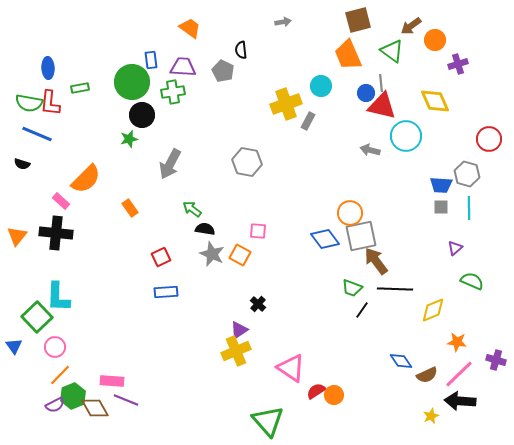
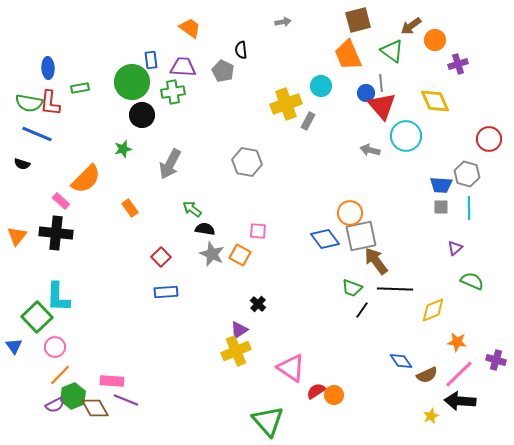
red triangle at (382, 106): rotated 36 degrees clockwise
green star at (129, 139): moved 6 px left, 10 px down
red square at (161, 257): rotated 18 degrees counterclockwise
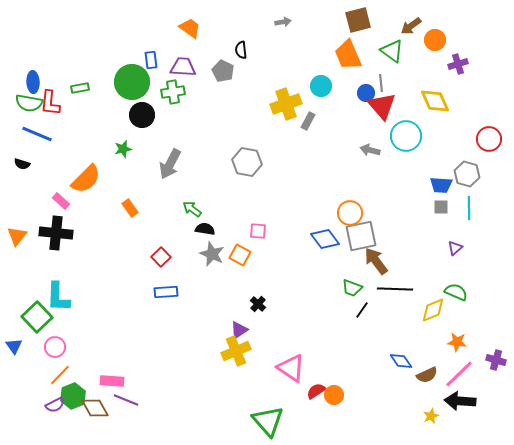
blue ellipse at (48, 68): moved 15 px left, 14 px down
green semicircle at (472, 281): moved 16 px left, 11 px down
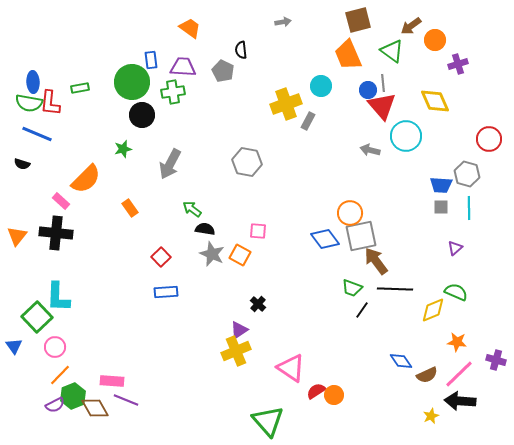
gray line at (381, 83): moved 2 px right
blue circle at (366, 93): moved 2 px right, 3 px up
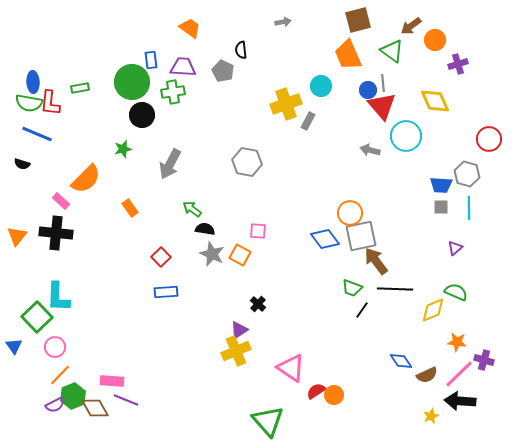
purple cross at (496, 360): moved 12 px left
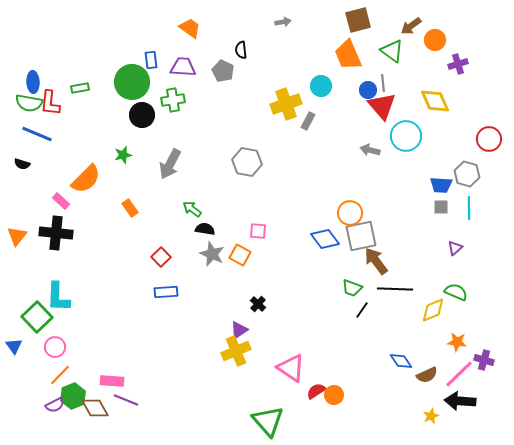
green cross at (173, 92): moved 8 px down
green star at (123, 149): moved 6 px down
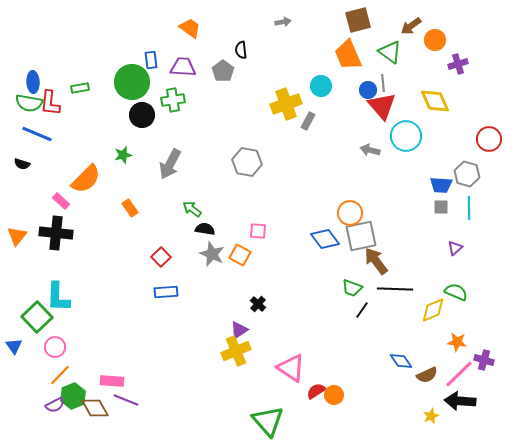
green triangle at (392, 51): moved 2 px left, 1 px down
gray pentagon at (223, 71): rotated 10 degrees clockwise
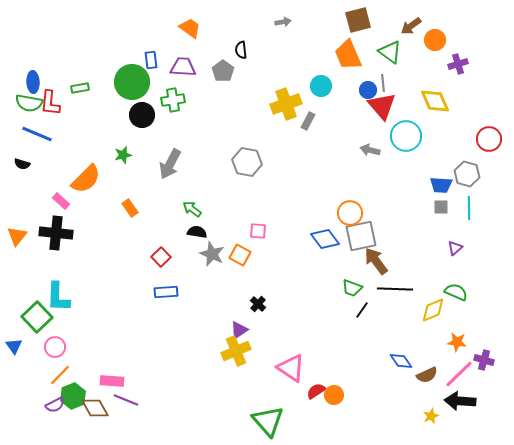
black semicircle at (205, 229): moved 8 px left, 3 px down
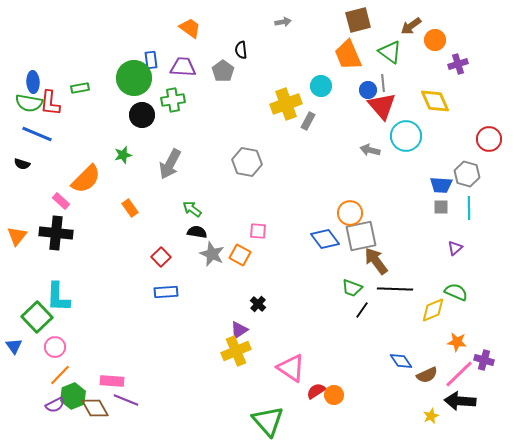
green circle at (132, 82): moved 2 px right, 4 px up
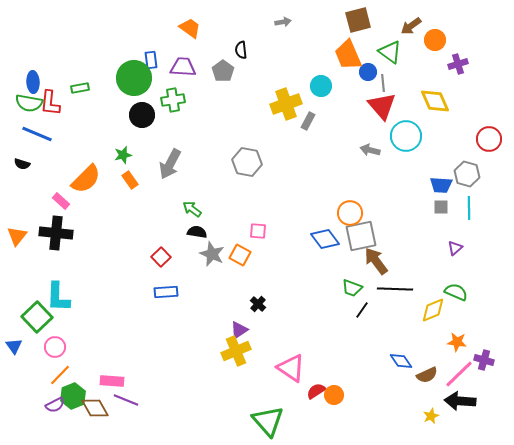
blue circle at (368, 90): moved 18 px up
orange rectangle at (130, 208): moved 28 px up
